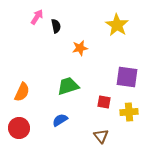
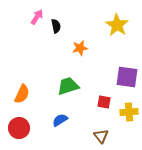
orange semicircle: moved 2 px down
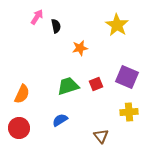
purple square: rotated 15 degrees clockwise
red square: moved 8 px left, 18 px up; rotated 32 degrees counterclockwise
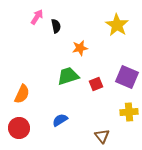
green trapezoid: moved 10 px up
brown triangle: moved 1 px right
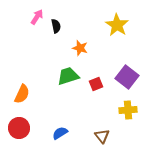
orange star: rotated 28 degrees clockwise
purple square: rotated 15 degrees clockwise
yellow cross: moved 1 px left, 2 px up
blue semicircle: moved 13 px down
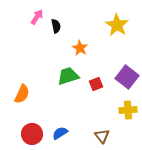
orange star: rotated 14 degrees clockwise
red circle: moved 13 px right, 6 px down
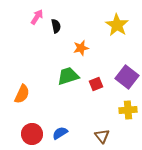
orange star: moved 1 px right; rotated 28 degrees clockwise
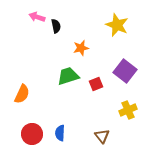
pink arrow: rotated 105 degrees counterclockwise
yellow star: rotated 10 degrees counterclockwise
purple square: moved 2 px left, 6 px up
yellow cross: rotated 18 degrees counterclockwise
blue semicircle: rotated 56 degrees counterclockwise
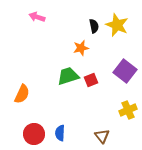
black semicircle: moved 38 px right
red square: moved 5 px left, 4 px up
red circle: moved 2 px right
